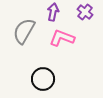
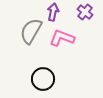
gray semicircle: moved 7 px right
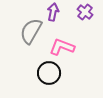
pink L-shape: moved 9 px down
black circle: moved 6 px right, 6 px up
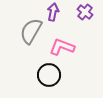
black circle: moved 2 px down
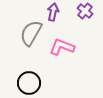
purple cross: moved 1 px up
gray semicircle: moved 2 px down
black circle: moved 20 px left, 8 px down
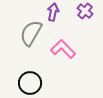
pink L-shape: moved 1 px right, 2 px down; rotated 25 degrees clockwise
black circle: moved 1 px right
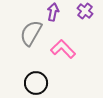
black circle: moved 6 px right
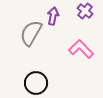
purple arrow: moved 4 px down
pink L-shape: moved 18 px right
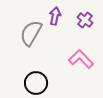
purple cross: moved 9 px down
purple arrow: moved 2 px right
pink L-shape: moved 10 px down
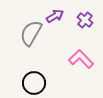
purple arrow: rotated 48 degrees clockwise
black circle: moved 2 px left
